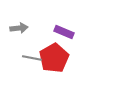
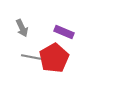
gray arrow: moved 3 px right; rotated 72 degrees clockwise
gray line: moved 1 px left, 1 px up
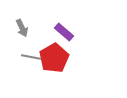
purple rectangle: rotated 18 degrees clockwise
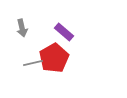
gray arrow: rotated 12 degrees clockwise
gray line: moved 2 px right, 6 px down; rotated 24 degrees counterclockwise
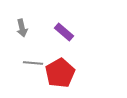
red pentagon: moved 6 px right, 15 px down
gray line: rotated 18 degrees clockwise
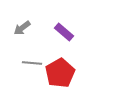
gray arrow: rotated 66 degrees clockwise
gray line: moved 1 px left
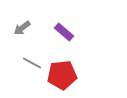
gray line: rotated 24 degrees clockwise
red pentagon: moved 2 px right, 2 px down; rotated 24 degrees clockwise
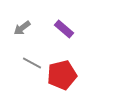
purple rectangle: moved 3 px up
red pentagon: rotated 8 degrees counterclockwise
